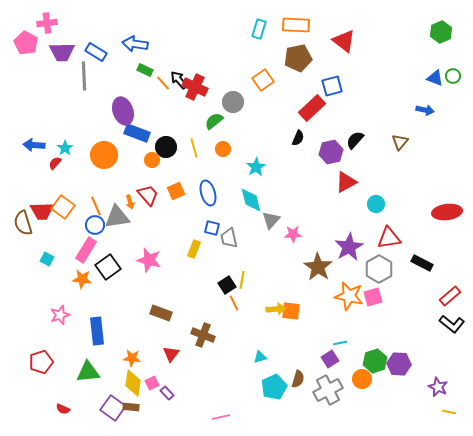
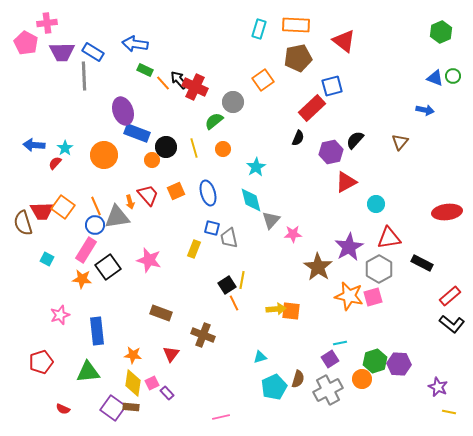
blue rectangle at (96, 52): moved 3 px left
orange star at (132, 358): moved 1 px right, 3 px up
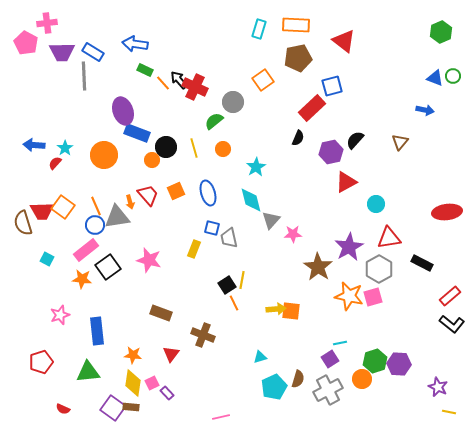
pink rectangle at (86, 250): rotated 20 degrees clockwise
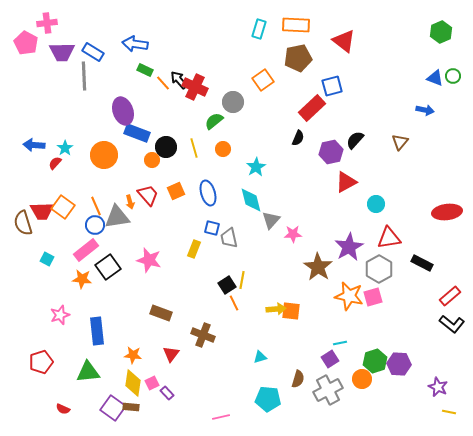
cyan pentagon at (274, 387): moved 6 px left, 12 px down; rotated 30 degrees clockwise
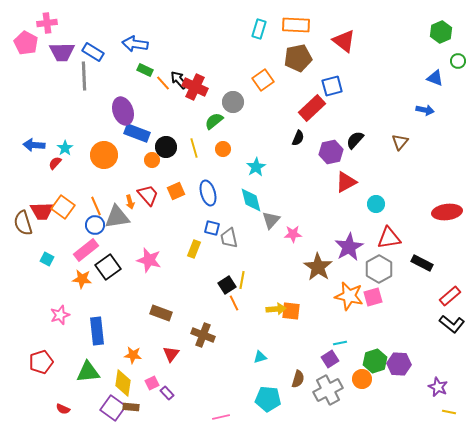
green circle at (453, 76): moved 5 px right, 15 px up
yellow diamond at (133, 383): moved 10 px left
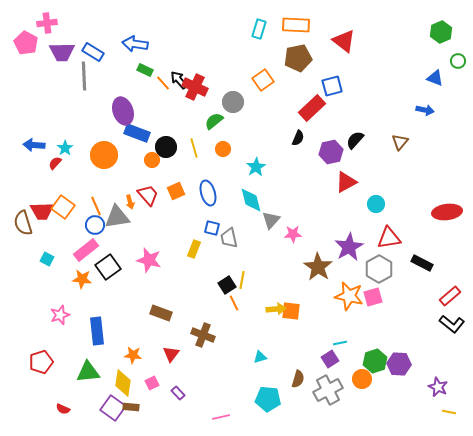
purple rectangle at (167, 393): moved 11 px right
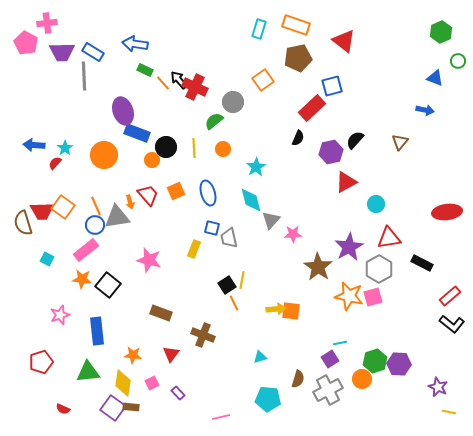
orange rectangle at (296, 25): rotated 16 degrees clockwise
yellow line at (194, 148): rotated 12 degrees clockwise
black square at (108, 267): moved 18 px down; rotated 15 degrees counterclockwise
